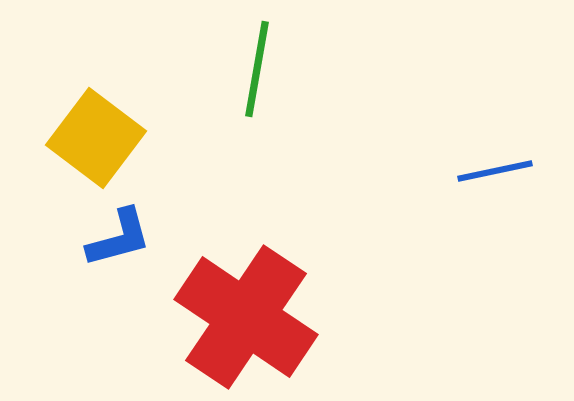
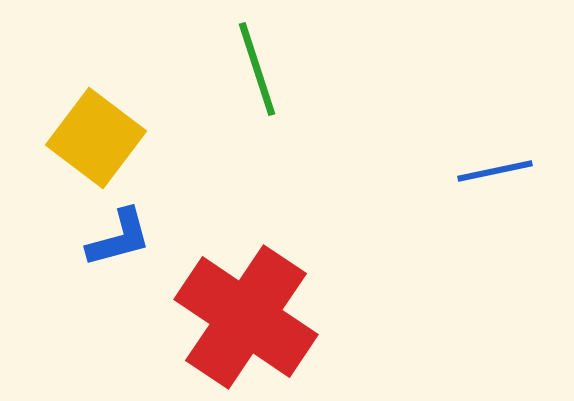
green line: rotated 28 degrees counterclockwise
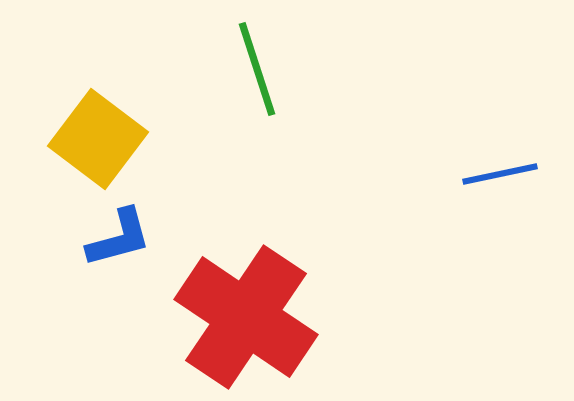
yellow square: moved 2 px right, 1 px down
blue line: moved 5 px right, 3 px down
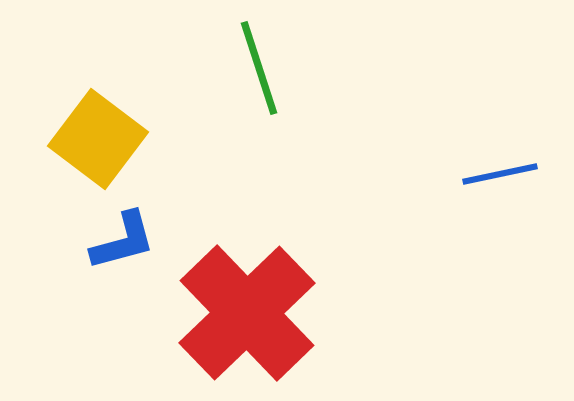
green line: moved 2 px right, 1 px up
blue L-shape: moved 4 px right, 3 px down
red cross: moved 1 px right, 4 px up; rotated 12 degrees clockwise
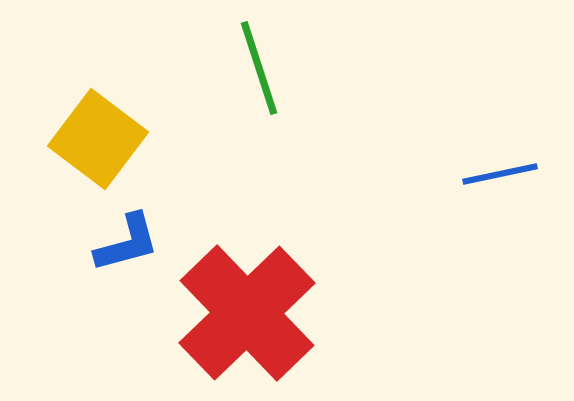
blue L-shape: moved 4 px right, 2 px down
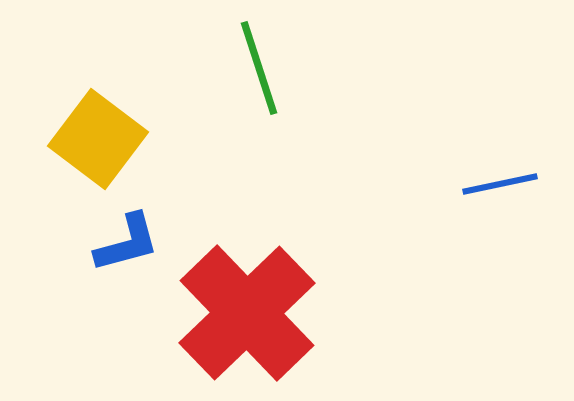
blue line: moved 10 px down
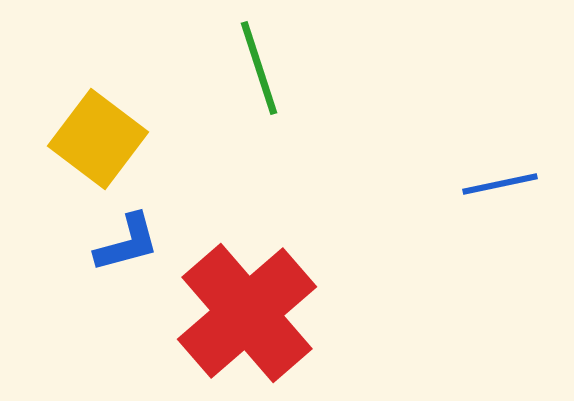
red cross: rotated 3 degrees clockwise
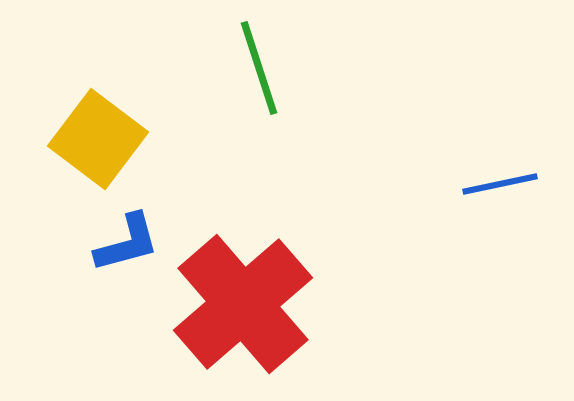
red cross: moved 4 px left, 9 px up
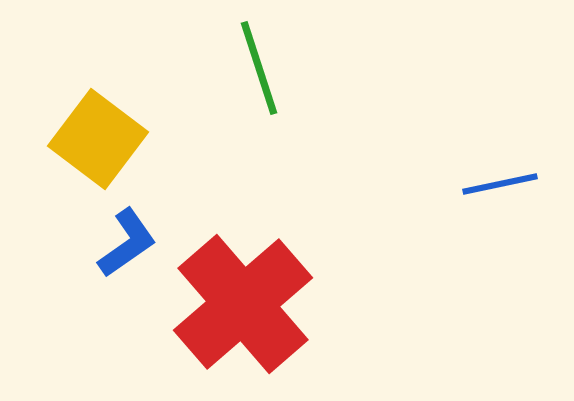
blue L-shape: rotated 20 degrees counterclockwise
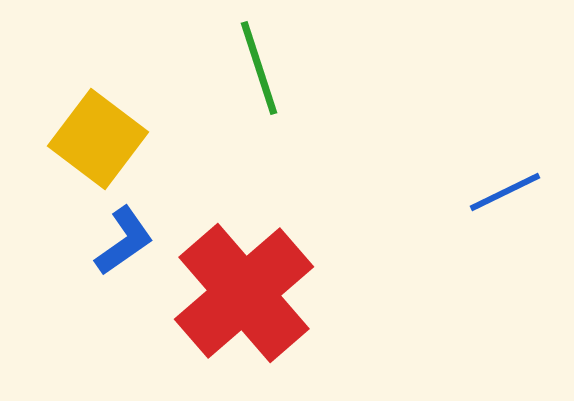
blue line: moved 5 px right, 8 px down; rotated 14 degrees counterclockwise
blue L-shape: moved 3 px left, 2 px up
red cross: moved 1 px right, 11 px up
